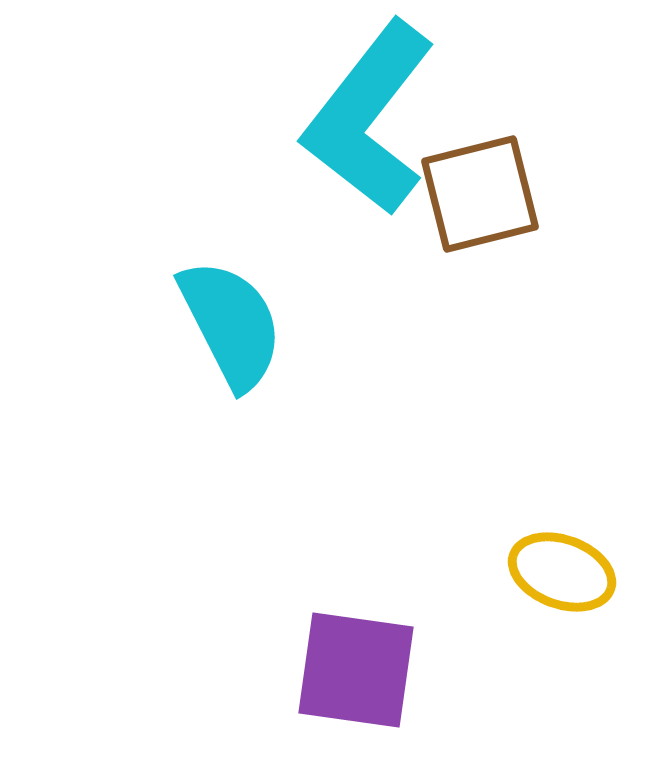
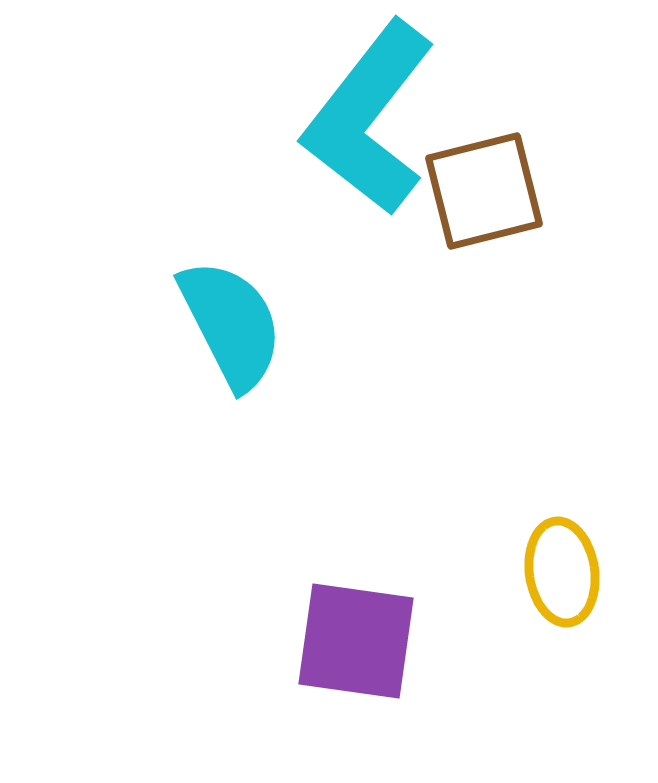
brown square: moved 4 px right, 3 px up
yellow ellipse: rotated 62 degrees clockwise
purple square: moved 29 px up
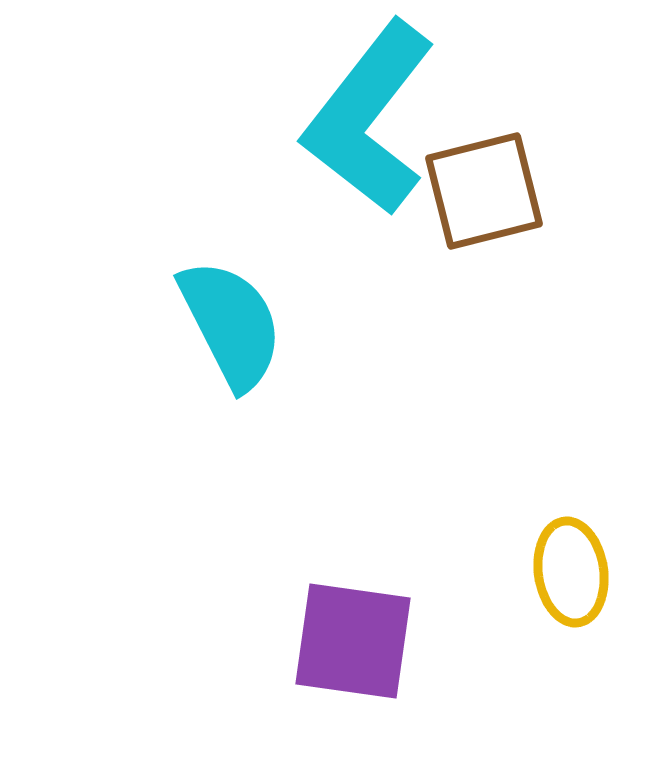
yellow ellipse: moved 9 px right
purple square: moved 3 px left
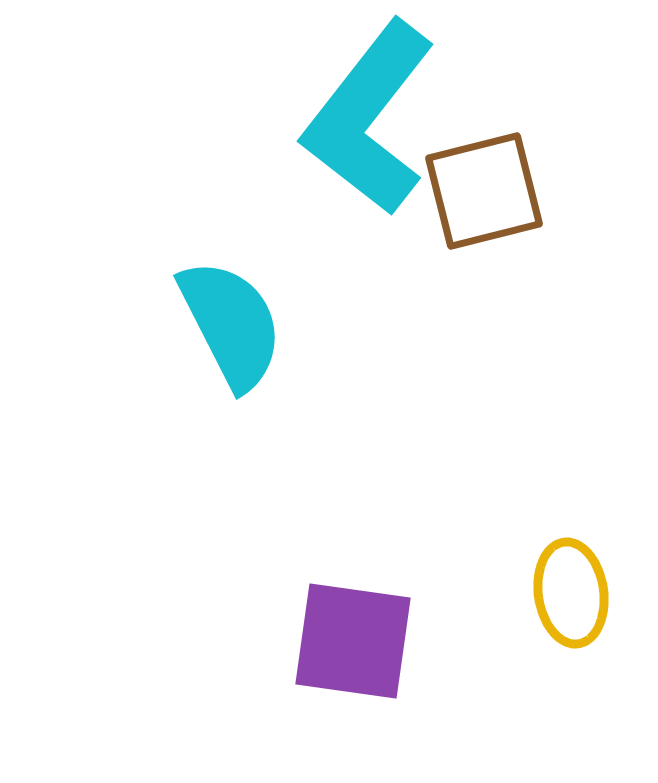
yellow ellipse: moved 21 px down
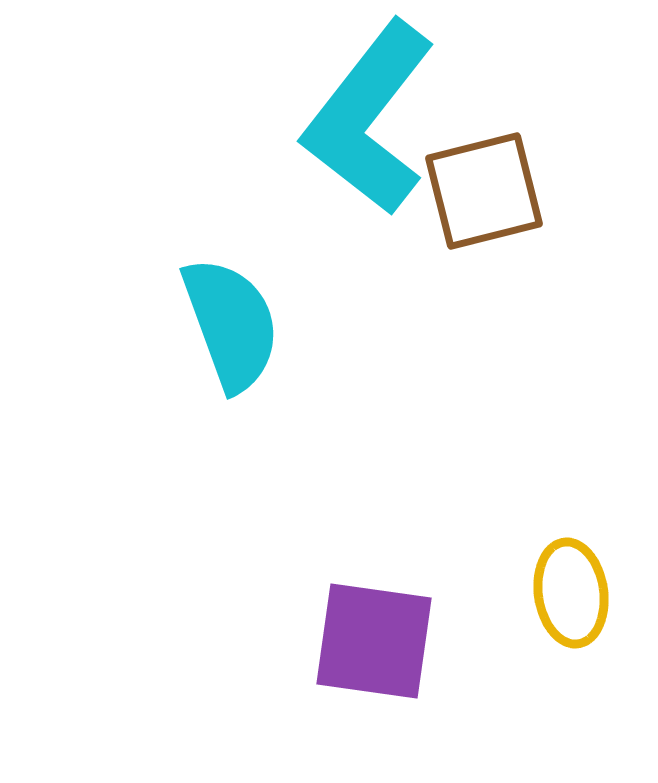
cyan semicircle: rotated 7 degrees clockwise
purple square: moved 21 px right
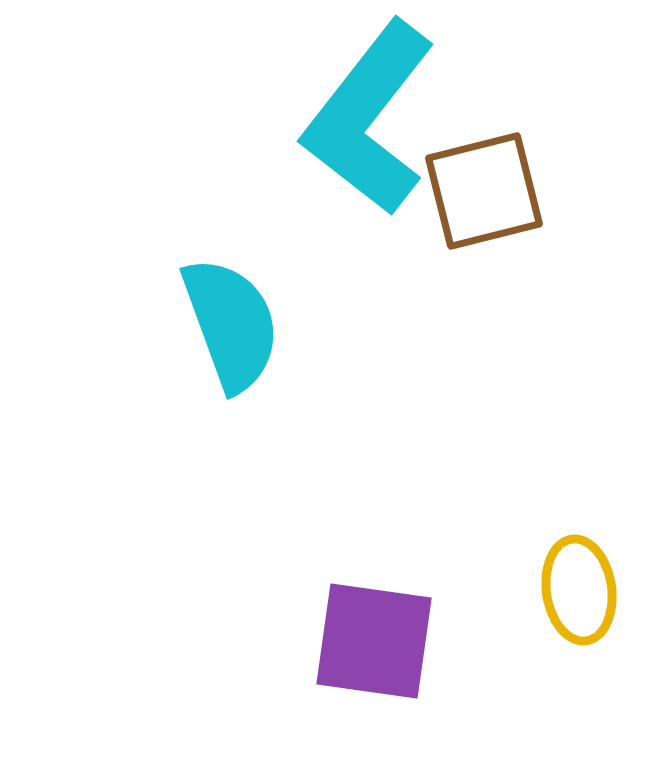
yellow ellipse: moved 8 px right, 3 px up
